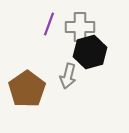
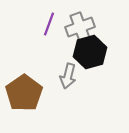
gray cross: rotated 20 degrees counterclockwise
brown pentagon: moved 3 px left, 4 px down
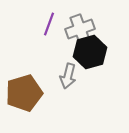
gray cross: moved 2 px down
brown pentagon: rotated 18 degrees clockwise
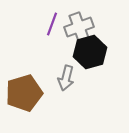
purple line: moved 3 px right
gray cross: moved 1 px left, 2 px up
gray arrow: moved 2 px left, 2 px down
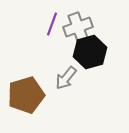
gray cross: moved 1 px left
gray arrow: rotated 25 degrees clockwise
brown pentagon: moved 2 px right, 2 px down
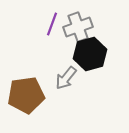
black hexagon: moved 2 px down
brown pentagon: rotated 9 degrees clockwise
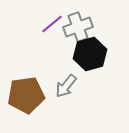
purple line: rotated 30 degrees clockwise
gray arrow: moved 8 px down
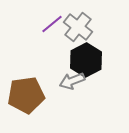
gray cross: rotated 32 degrees counterclockwise
black hexagon: moved 4 px left, 6 px down; rotated 12 degrees counterclockwise
gray arrow: moved 6 px right, 5 px up; rotated 30 degrees clockwise
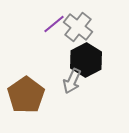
purple line: moved 2 px right
gray arrow: rotated 45 degrees counterclockwise
brown pentagon: rotated 27 degrees counterclockwise
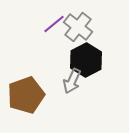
brown pentagon: rotated 15 degrees clockwise
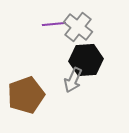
purple line: rotated 35 degrees clockwise
black hexagon: rotated 24 degrees clockwise
gray arrow: moved 1 px right, 1 px up
